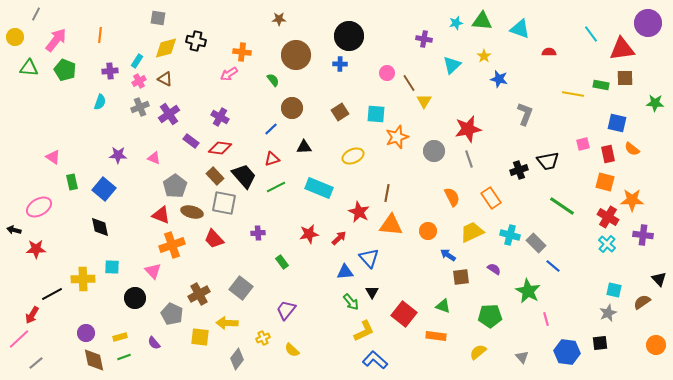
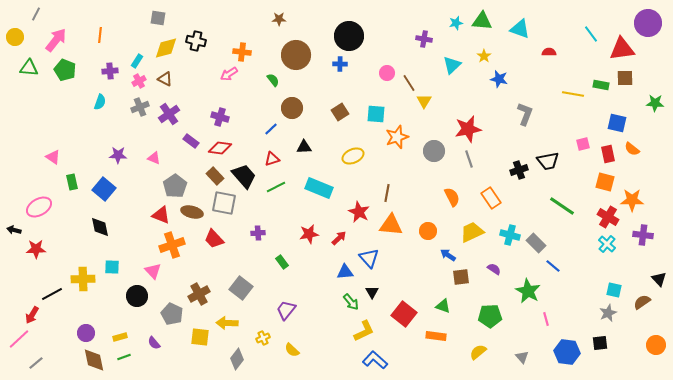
purple cross at (220, 117): rotated 12 degrees counterclockwise
black circle at (135, 298): moved 2 px right, 2 px up
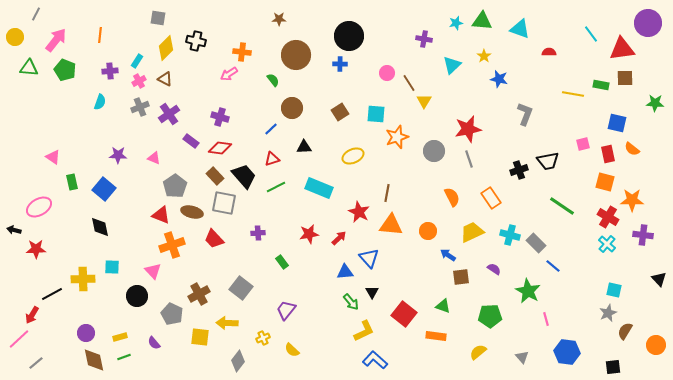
yellow diamond at (166, 48): rotated 30 degrees counterclockwise
brown semicircle at (642, 302): moved 17 px left, 29 px down; rotated 24 degrees counterclockwise
black square at (600, 343): moved 13 px right, 24 px down
gray diamond at (237, 359): moved 1 px right, 2 px down
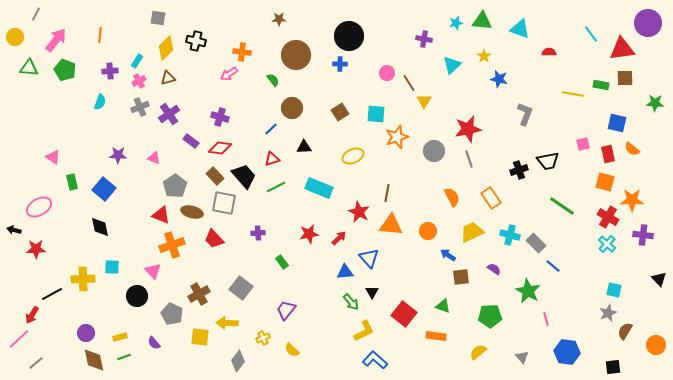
brown triangle at (165, 79): moved 3 px right, 1 px up; rotated 42 degrees counterclockwise
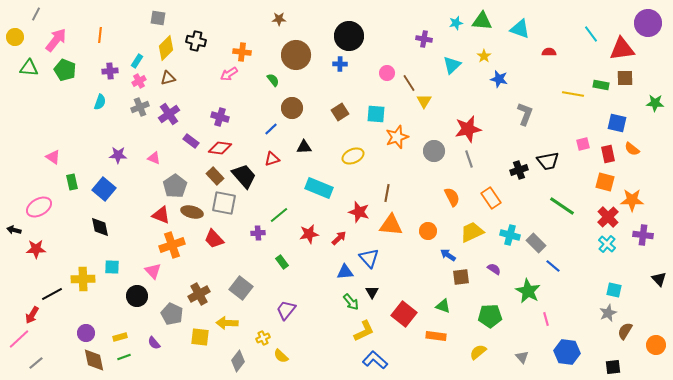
green line at (276, 187): moved 3 px right, 28 px down; rotated 12 degrees counterclockwise
red star at (359, 212): rotated 10 degrees counterclockwise
red cross at (608, 217): rotated 15 degrees clockwise
yellow semicircle at (292, 350): moved 11 px left, 6 px down
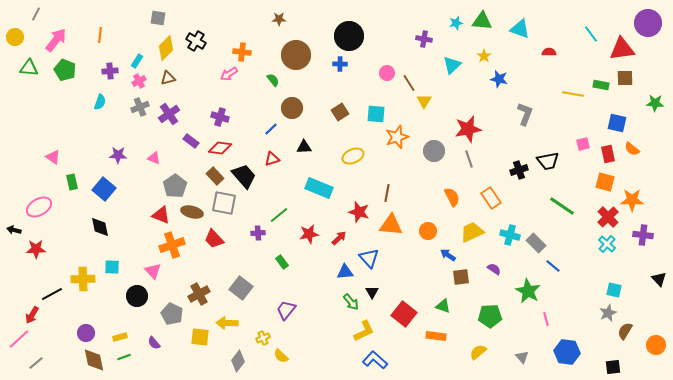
black cross at (196, 41): rotated 18 degrees clockwise
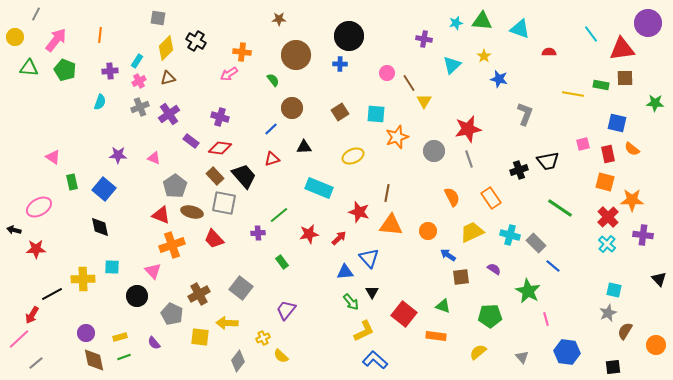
green line at (562, 206): moved 2 px left, 2 px down
